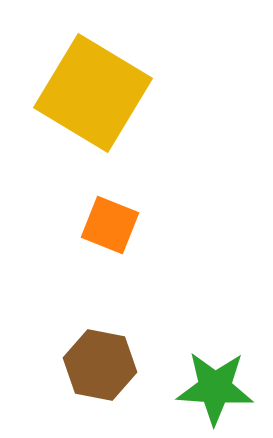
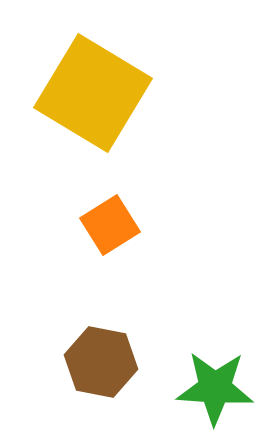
orange square: rotated 36 degrees clockwise
brown hexagon: moved 1 px right, 3 px up
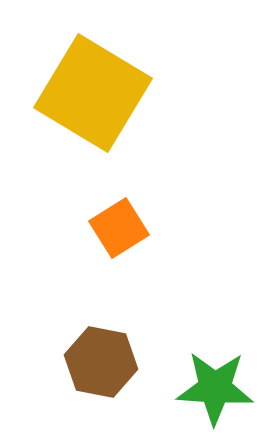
orange square: moved 9 px right, 3 px down
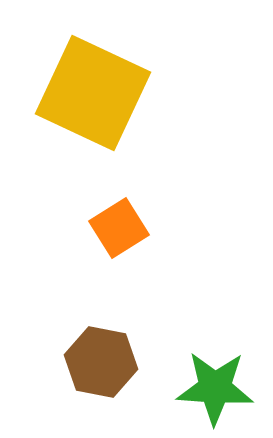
yellow square: rotated 6 degrees counterclockwise
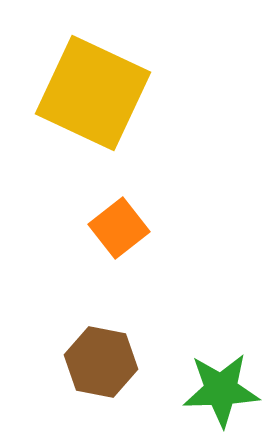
orange square: rotated 6 degrees counterclockwise
green star: moved 6 px right, 2 px down; rotated 6 degrees counterclockwise
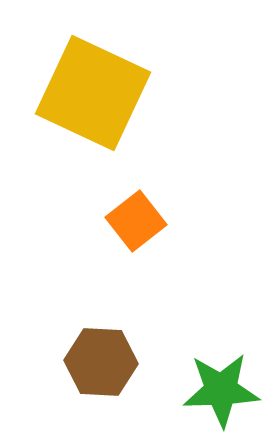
orange square: moved 17 px right, 7 px up
brown hexagon: rotated 8 degrees counterclockwise
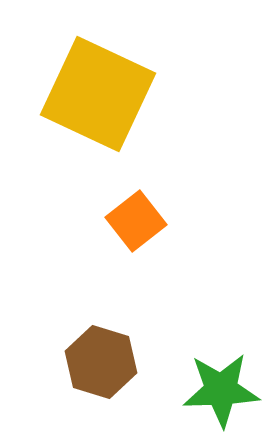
yellow square: moved 5 px right, 1 px down
brown hexagon: rotated 14 degrees clockwise
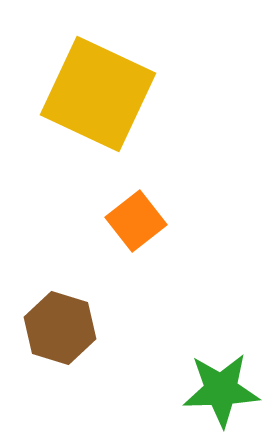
brown hexagon: moved 41 px left, 34 px up
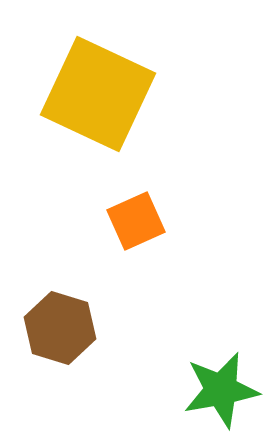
orange square: rotated 14 degrees clockwise
green star: rotated 8 degrees counterclockwise
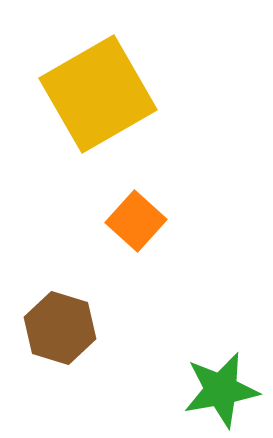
yellow square: rotated 35 degrees clockwise
orange square: rotated 24 degrees counterclockwise
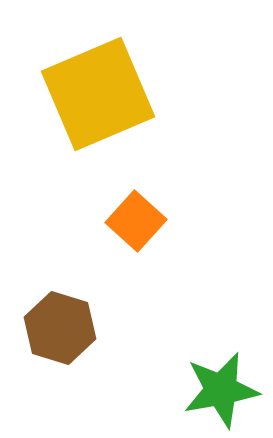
yellow square: rotated 7 degrees clockwise
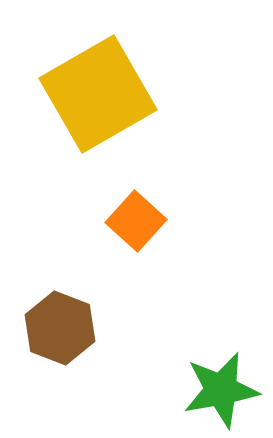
yellow square: rotated 7 degrees counterclockwise
brown hexagon: rotated 4 degrees clockwise
